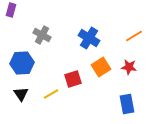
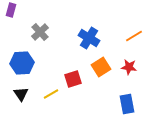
gray cross: moved 2 px left, 3 px up; rotated 18 degrees clockwise
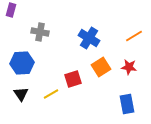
gray cross: rotated 36 degrees counterclockwise
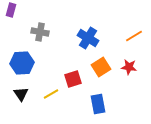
blue cross: moved 1 px left
blue rectangle: moved 29 px left
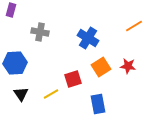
orange line: moved 10 px up
blue hexagon: moved 7 px left
red star: moved 1 px left, 1 px up
